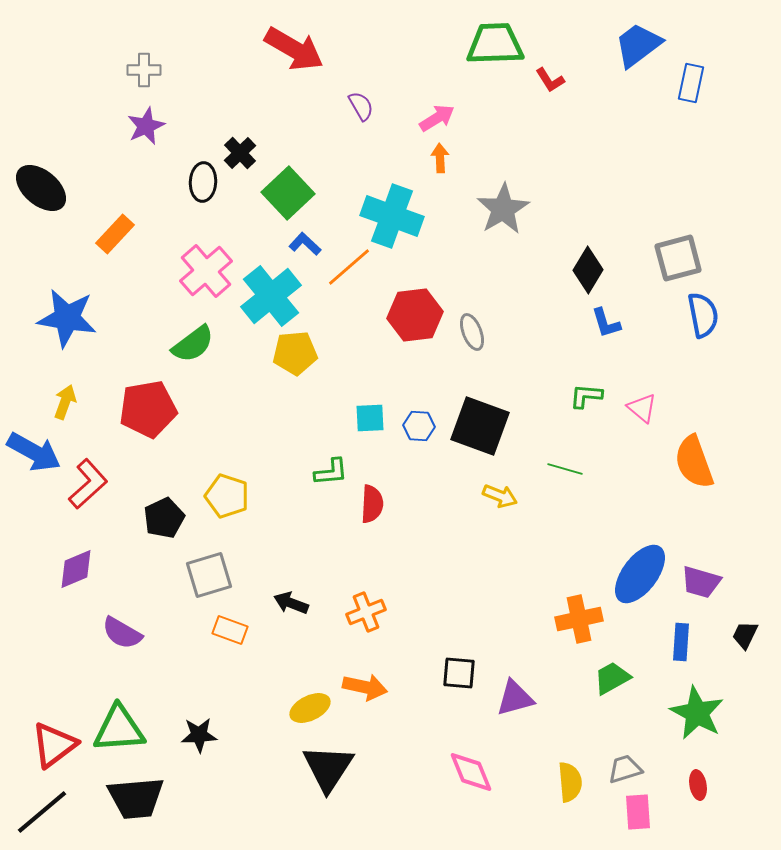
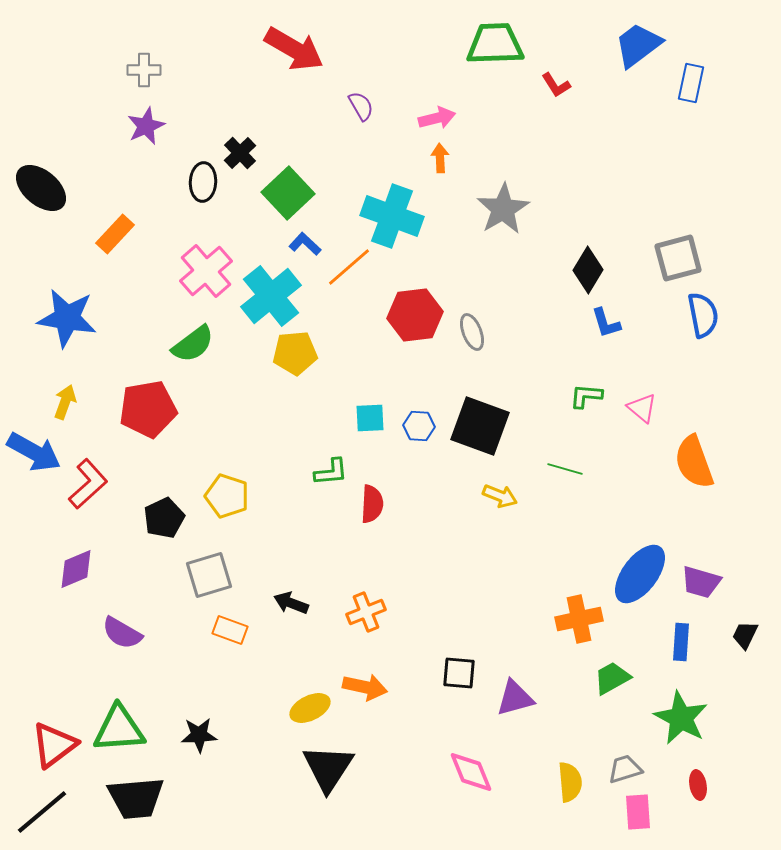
red L-shape at (550, 80): moved 6 px right, 5 px down
pink arrow at (437, 118): rotated 18 degrees clockwise
green star at (697, 713): moved 16 px left, 5 px down
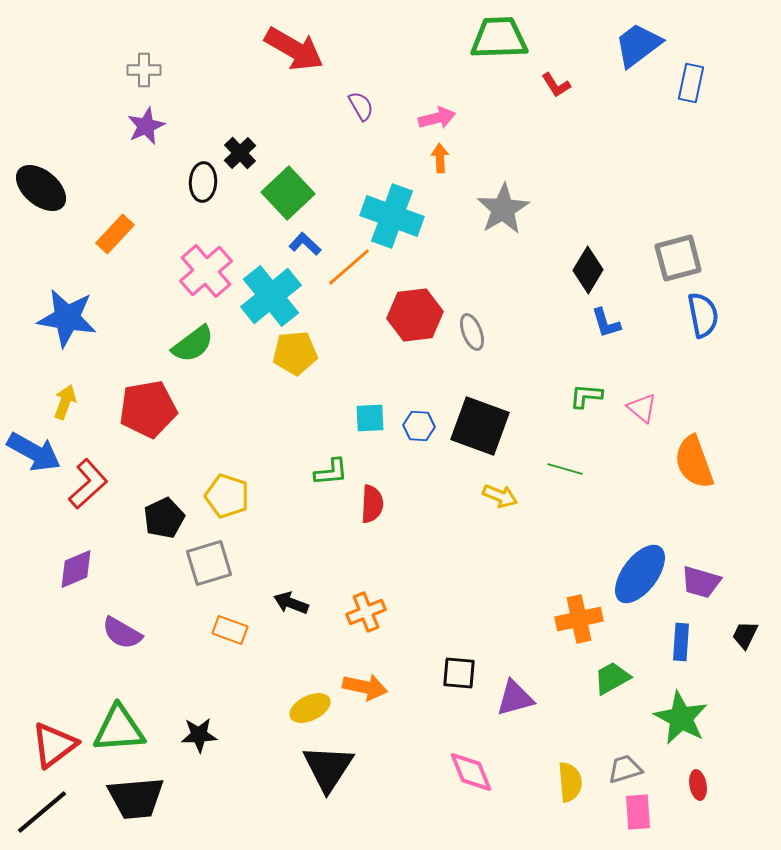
green trapezoid at (495, 44): moved 4 px right, 6 px up
gray square at (209, 575): moved 12 px up
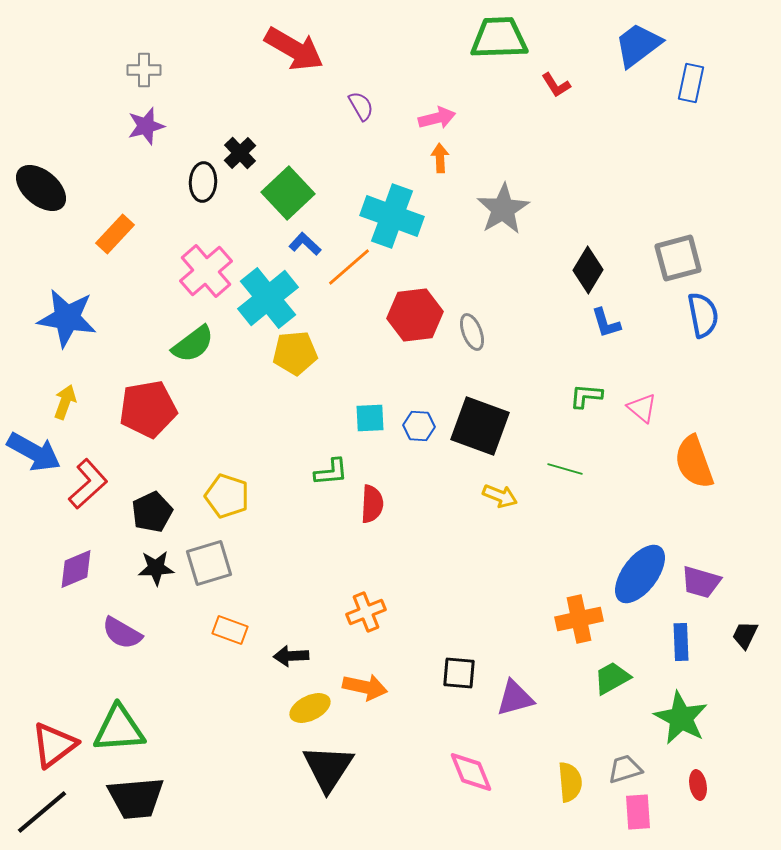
purple star at (146, 126): rotated 9 degrees clockwise
cyan cross at (271, 296): moved 3 px left, 2 px down
black pentagon at (164, 518): moved 12 px left, 6 px up
black arrow at (291, 603): moved 53 px down; rotated 24 degrees counterclockwise
blue rectangle at (681, 642): rotated 6 degrees counterclockwise
black star at (199, 735): moved 43 px left, 167 px up
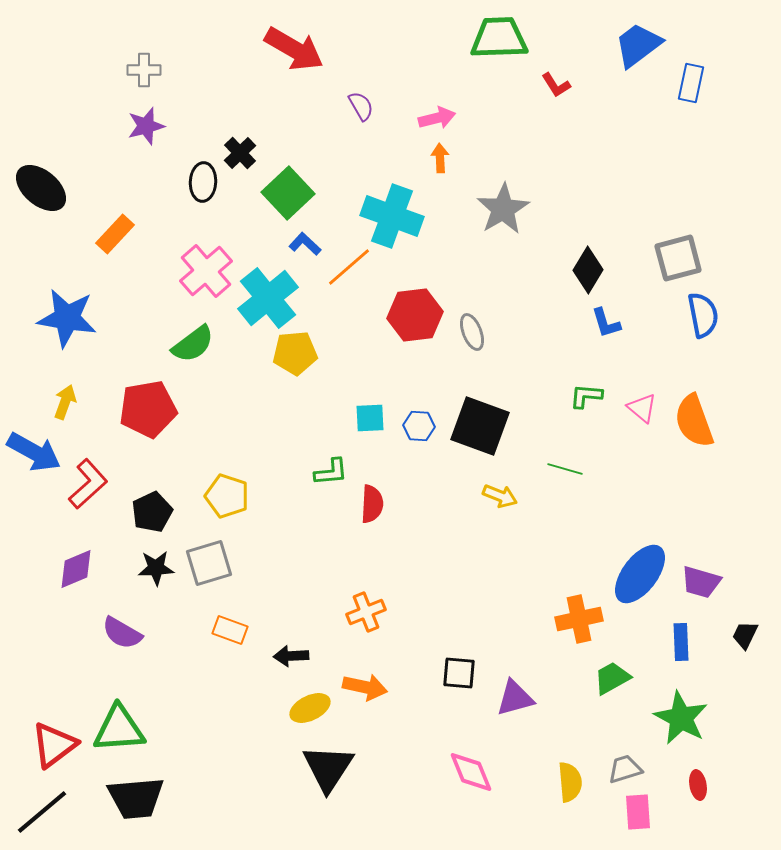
orange semicircle at (694, 462): moved 41 px up
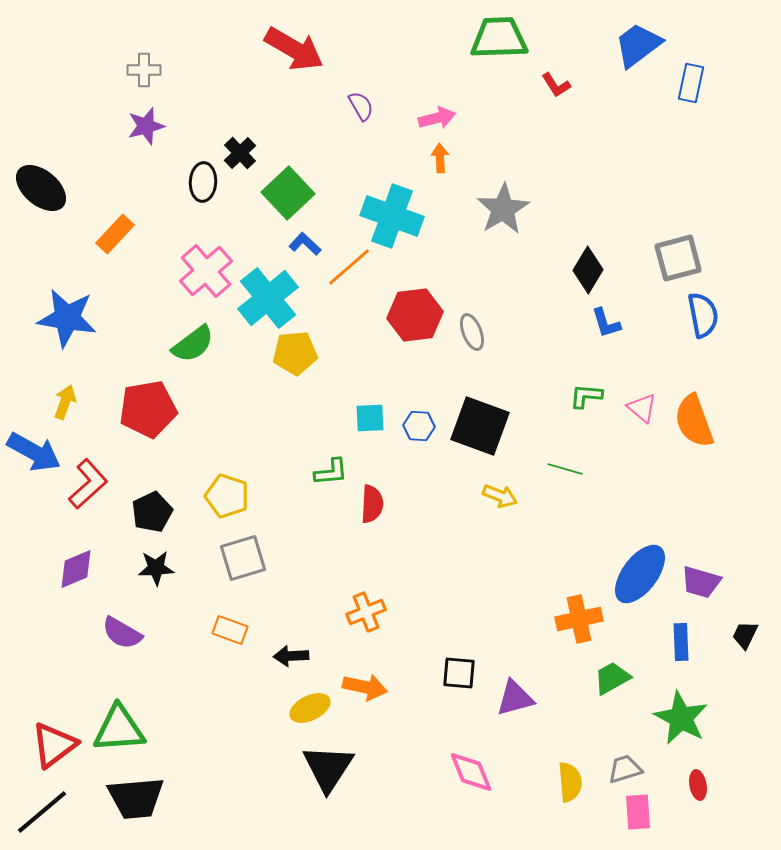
gray square at (209, 563): moved 34 px right, 5 px up
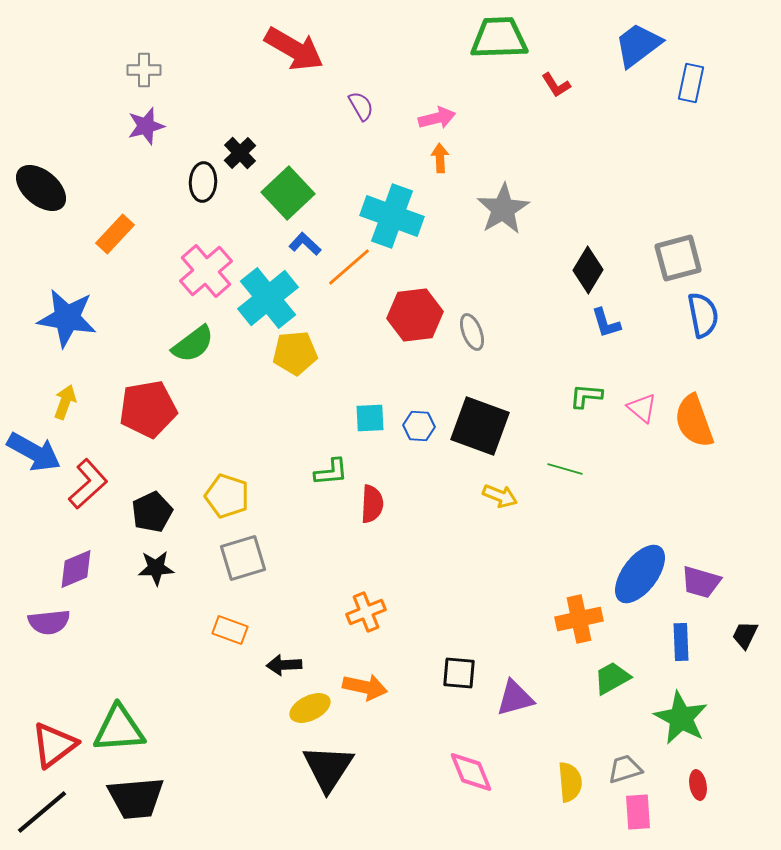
purple semicircle at (122, 633): moved 73 px left, 11 px up; rotated 36 degrees counterclockwise
black arrow at (291, 656): moved 7 px left, 9 px down
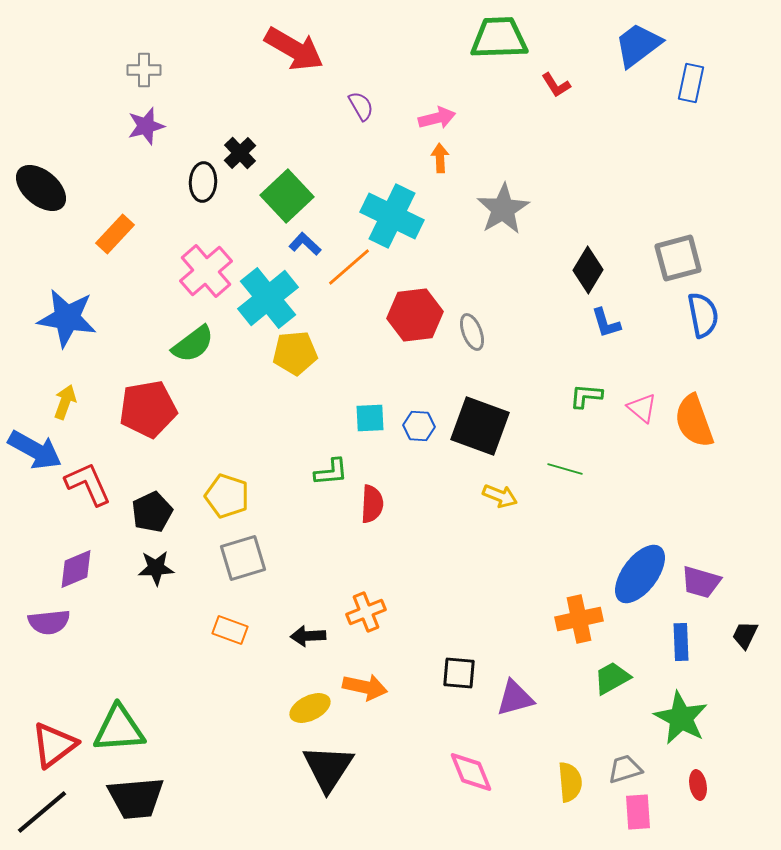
green square at (288, 193): moved 1 px left, 3 px down
cyan cross at (392, 216): rotated 6 degrees clockwise
blue arrow at (34, 452): moved 1 px right, 2 px up
red L-shape at (88, 484): rotated 72 degrees counterclockwise
black arrow at (284, 665): moved 24 px right, 29 px up
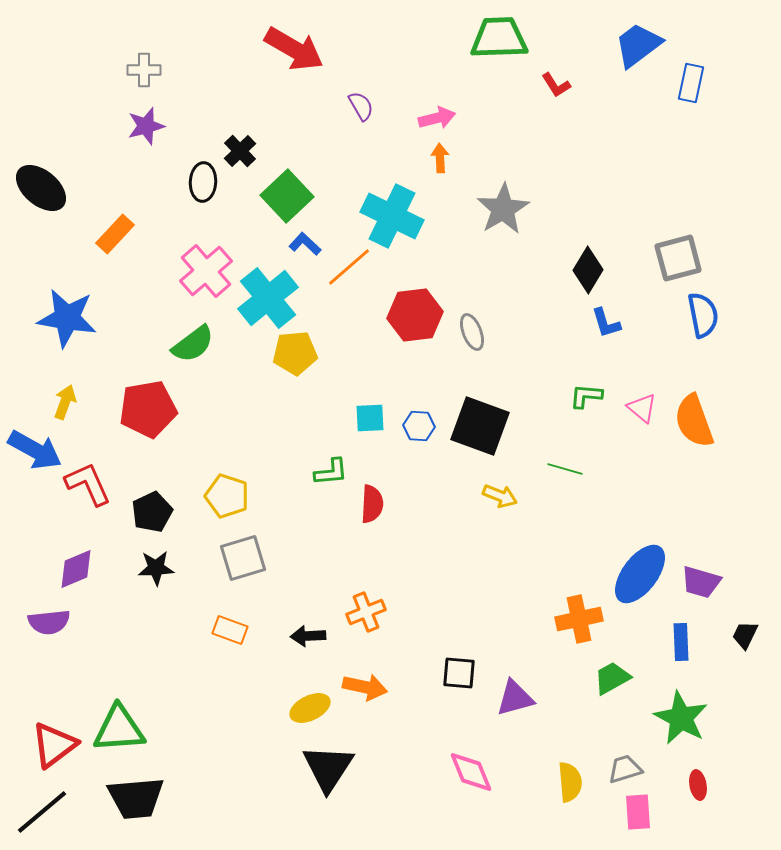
black cross at (240, 153): moved 2 px up
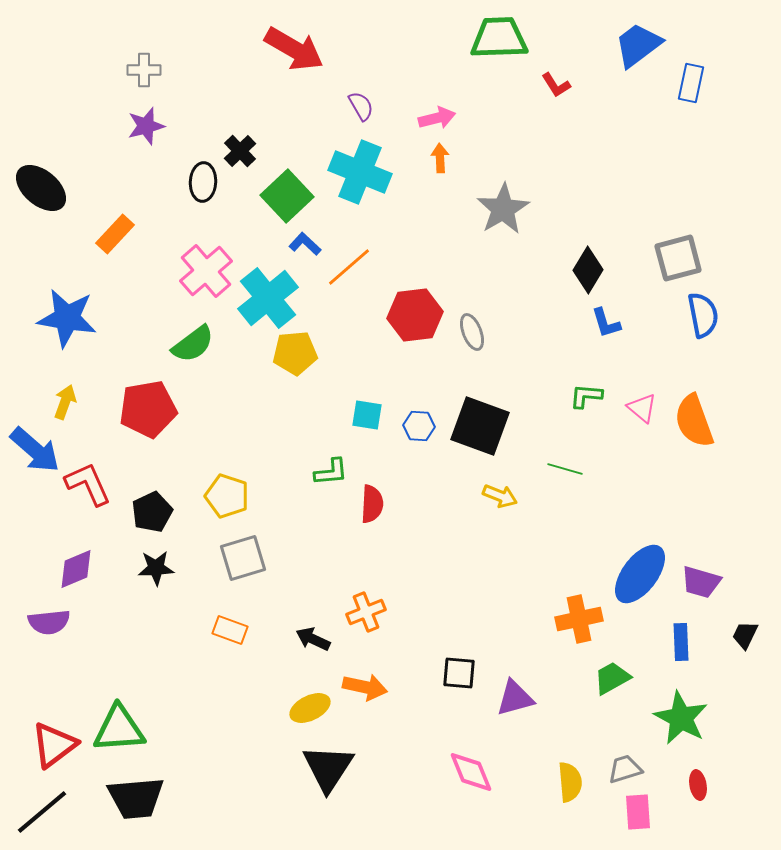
cyan cross at (392, 216): moved 32 px left, 44 px up; rotated 4 degrees counterclockwise
cyan square at (370, 418): moved 3 px left, 3 px up; rotated 12 degrees clockwise
blue arrow at (35, 450): rotated 12 degrees clockwise
black arrow at (308, 636): moved 5 px right, 3 px down; rotated 28 degrees clockwise
